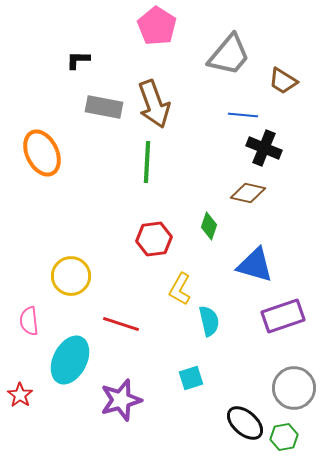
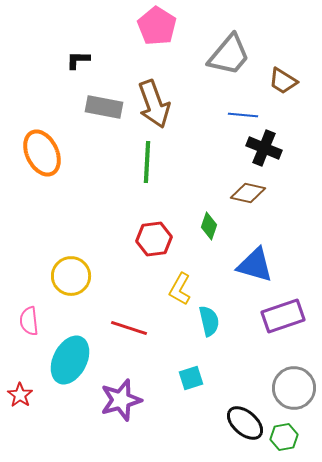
red line: moved 8 px right, 4 px down
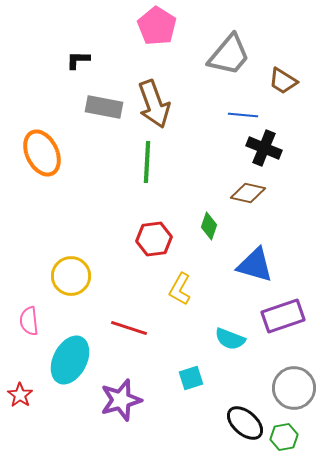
cyan semicircle: moved 21 px right, 18 px down; rotated 124 degrees clockwise
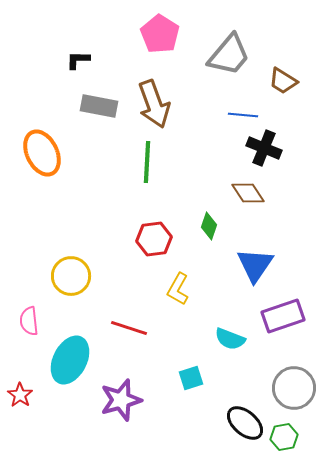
pink pentagon: moved 3 px right, 8 px down
gray rectangle: moved 5 px left, 1 px up
brown diamond: rotated 44 degrees clockwise
blue triangle: rotated 48 degrees clockwise
yellow L-shape: moved 2 px left
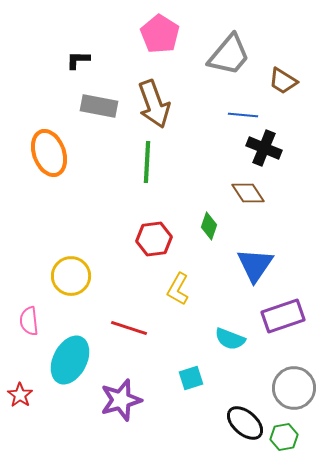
orange ellipse: moved 7 px right; rotated 6 degrees clockwise
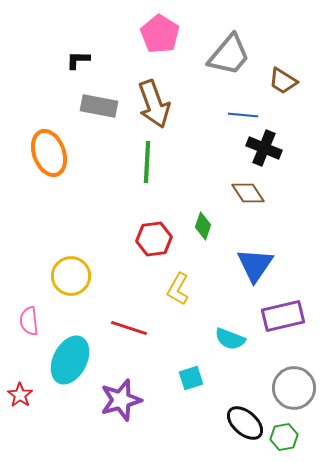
green diamond: moved 6 px left
purple rectangle: rotated 6 degrees clockwise
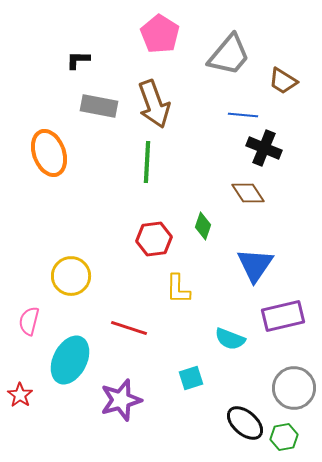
yellow L-shape: rotated 28 degrees counterclockwise
pink semicircle: rotated 20 degrees clockwise
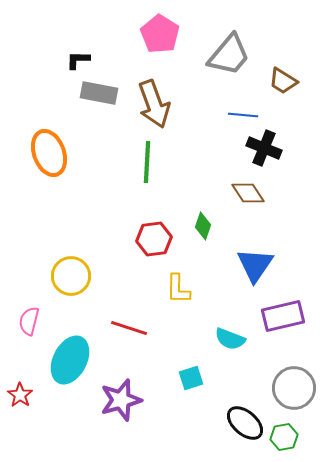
gray rectangle: moved 13 px up
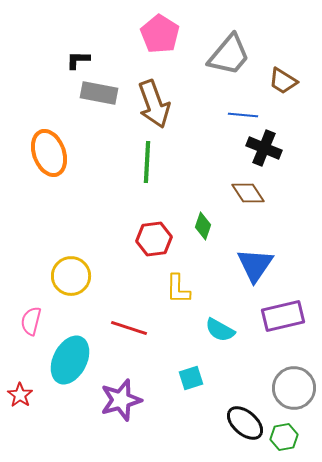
pink semicircle: moved 2 px right
cyan semicircle: moved 10 px left, 9 px up; rotated 8 degrees clockwise
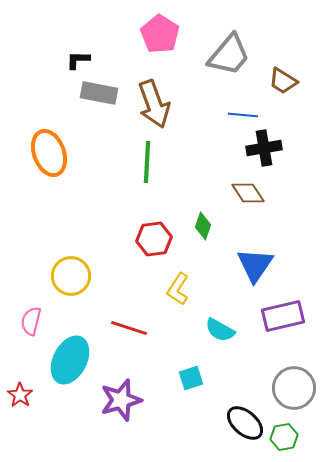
black cross: rotated 32 degrees counterclockwise
yellow L-shape: rotated 32 degrees clockwise
